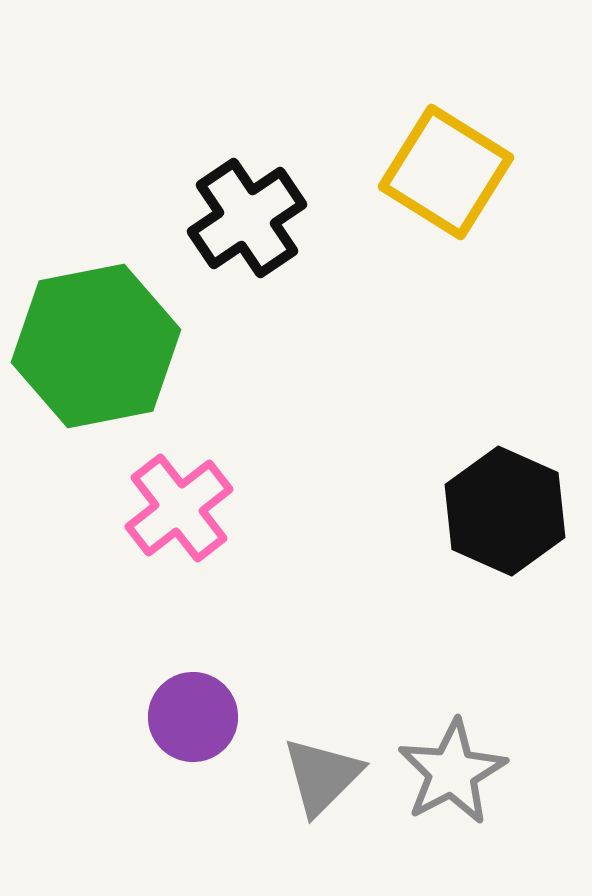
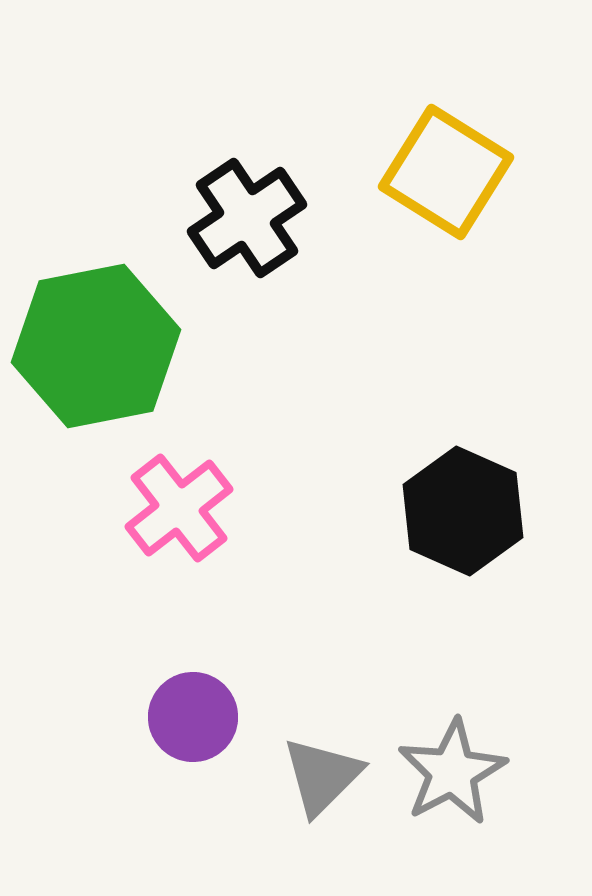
black hexagon: moved 42 px left
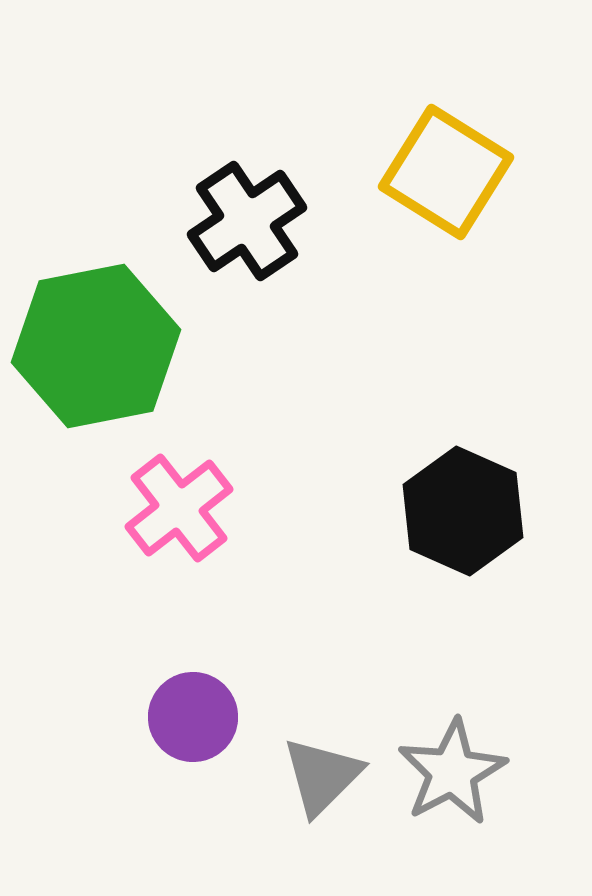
black cross: moved 3 px down
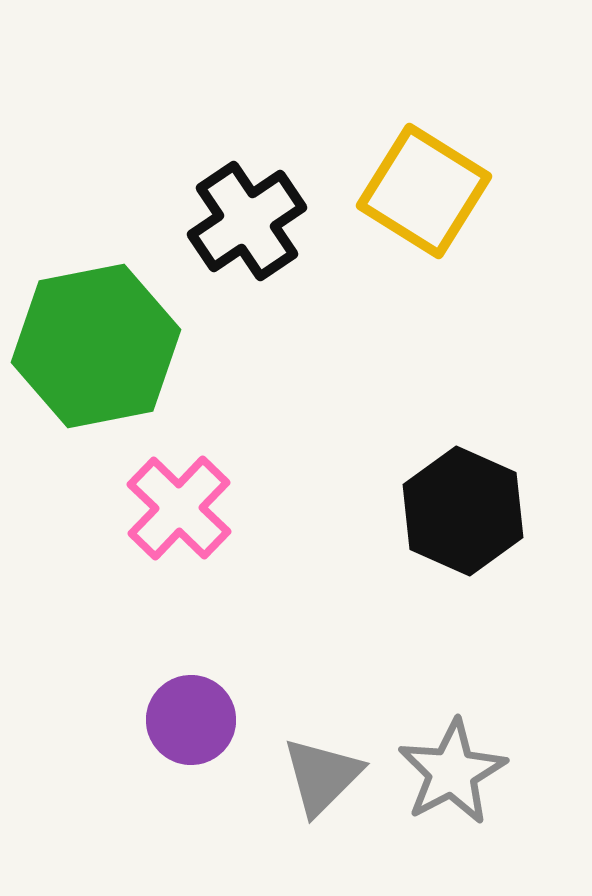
yellow square: moved 22 px left, 19 px down
pink cross: rotated 8 degrees counterclockwise
purple circle: moved 2 px left, 3 px down
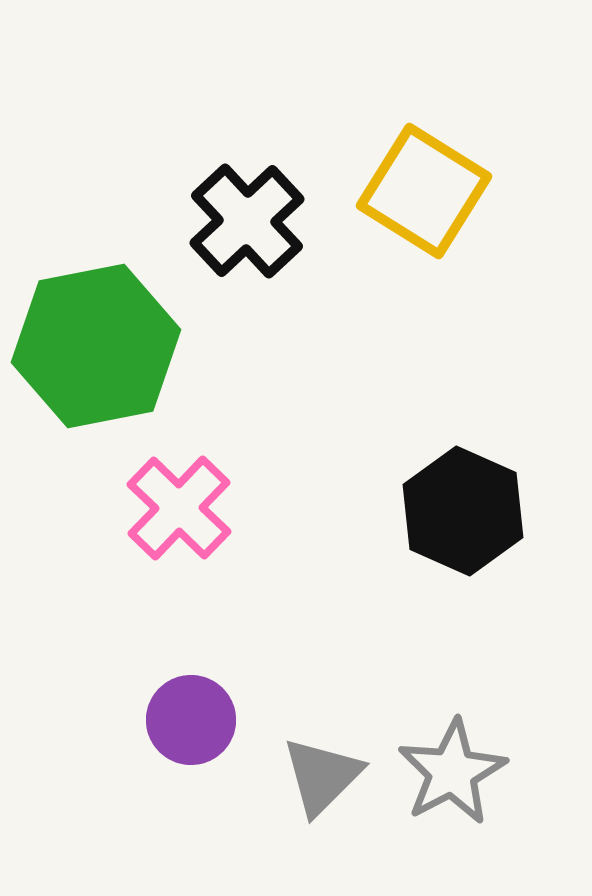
black cross: rotated 9 degrees counterclockwise
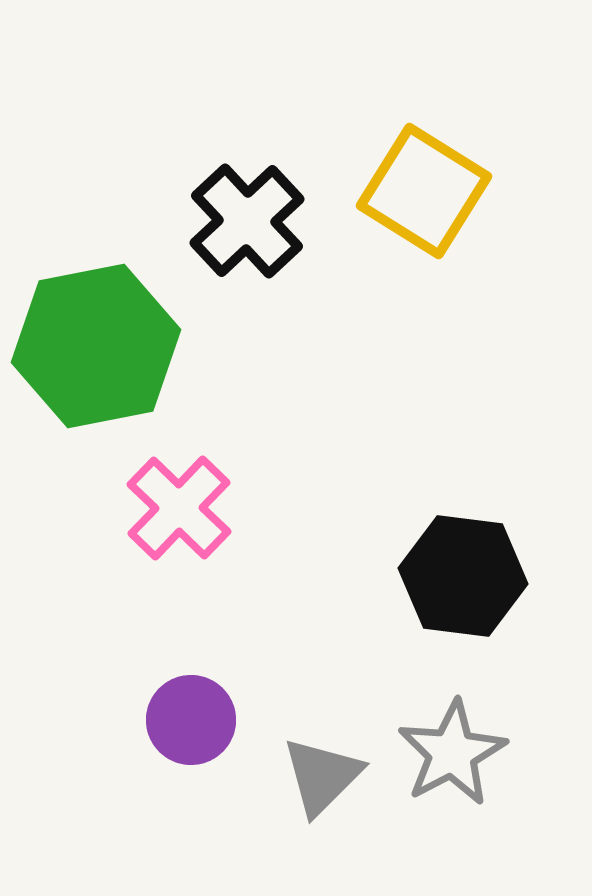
black hexagon: moved 65 px down; rotated 17 degrees counterclockwise
gray star: moved 19 px up
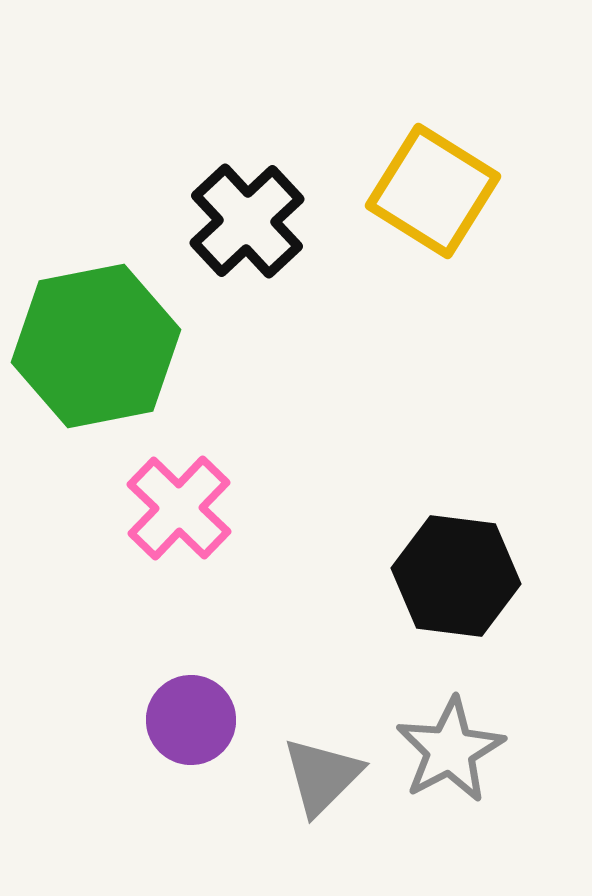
yellow square: moved 9 px right
black hexagon: moved 7 px left
gray star: moved 2 px left, 3 px up
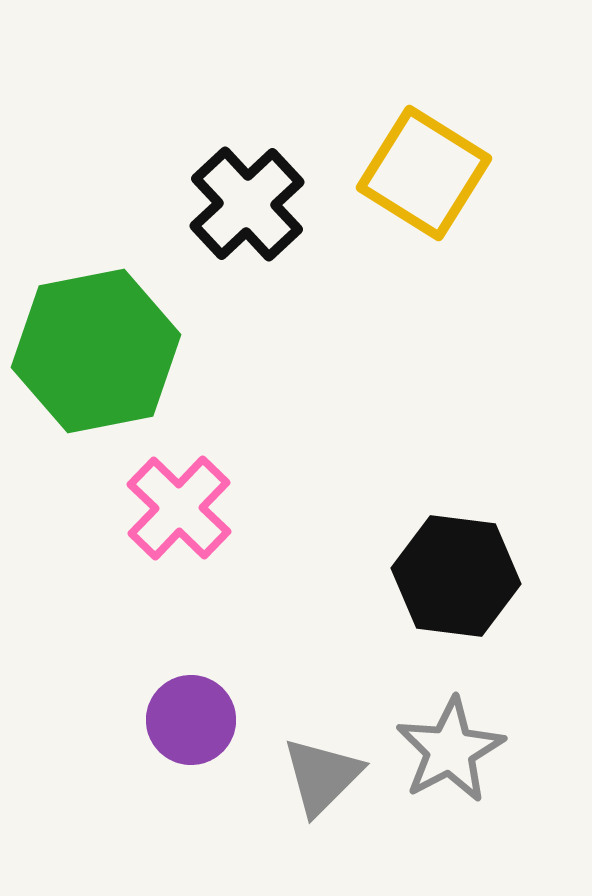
yellow square: moved 9 px left, 18 px up
black cross: moved 17 px up
green hexagon: moved 5 px down
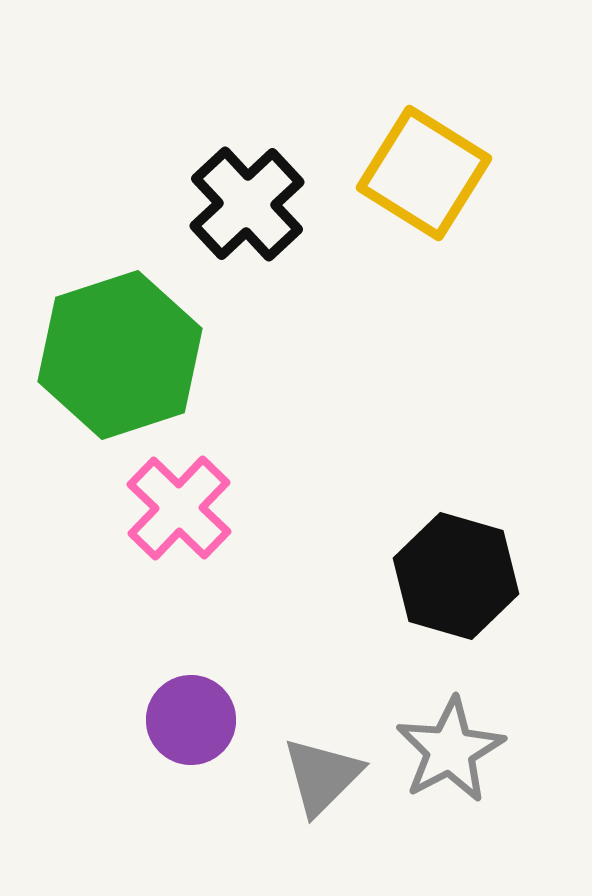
green hexagon: moved 24 px right, 4 px down; rotated 7 degrees counterclockwise
black hexagon: rotated 9 degrees clockwise
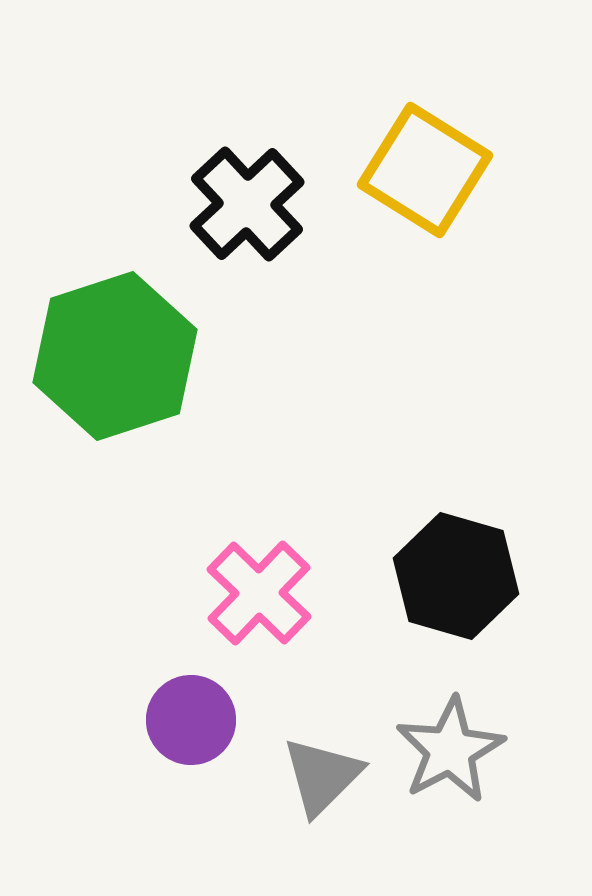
yellow square: moved 1 px right, 3 px up
green hexagon: moved 5 px left, 1 px down
pink cross: moved 80 px right, 85 px down
